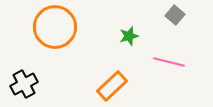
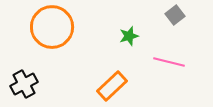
gray square: rotated 12 degrees clockwise
orange circle: moved 3 px left
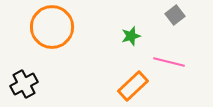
green star: moved 2 px right
orange rectangle: moved 21 px right
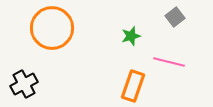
gray square: moved 2 px down
orange circle: moved 1 px down
orange rectangle: rotated 28 degrees counterclockwise
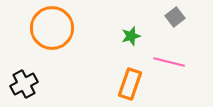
orange rectangle: moved 3 px left, 2 px up
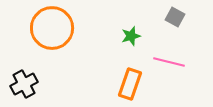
gray square: rotated 24 degrees counterclockwise
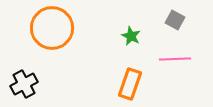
gray square: moved 3 px down
green star: rotated 30 degrees counterclockwise
pink line: moved 6 px right, 3 px up; rotated 16 degrees counterclockwise
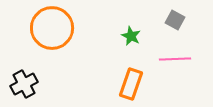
orange rectangle: moved 1 px right
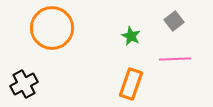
gray square: moved 1 px left, 1 px down; rotated 24 degrees clockwise
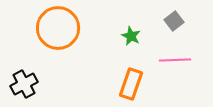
orange circle: moved 6 px right
pink line: moved 1 px down
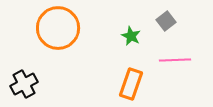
gray square: moved 8 px left
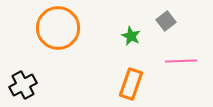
pink line: moved 6 px right, 1 px down
black cross: moved 1 px left, 1 px down
